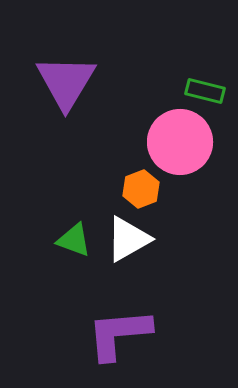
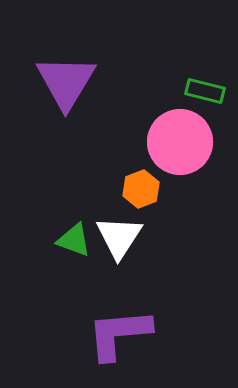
white triangle: moved 9 px left, 2 px up; rotated 27 degrees counterclockwise
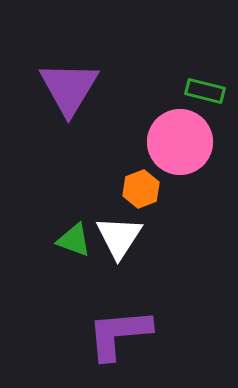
purple triangle: moved 3 px right, 6 px down
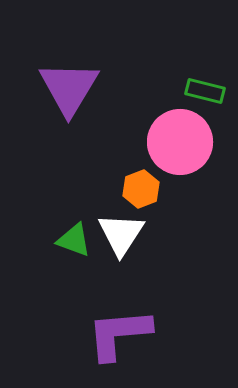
white triangle: moved 2 px right, 3 px up
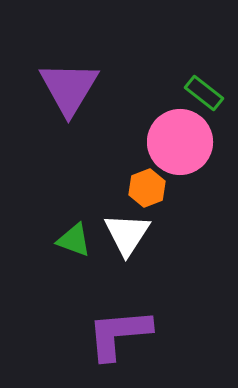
green rectangle: moved 1 px left, 2 px down; rotated 24 degrees clockwise
orange hexagon: moved 6 px right, 1 px up
white triangle: moved 6 px right
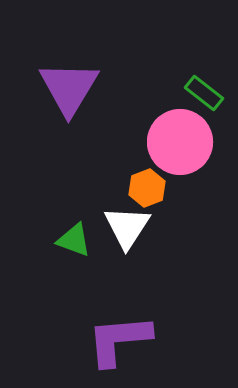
white triangle: moved 7 px up
purple L-shape: moved 6 px down
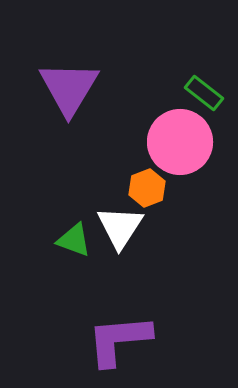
white triangle: moved 7 px left
